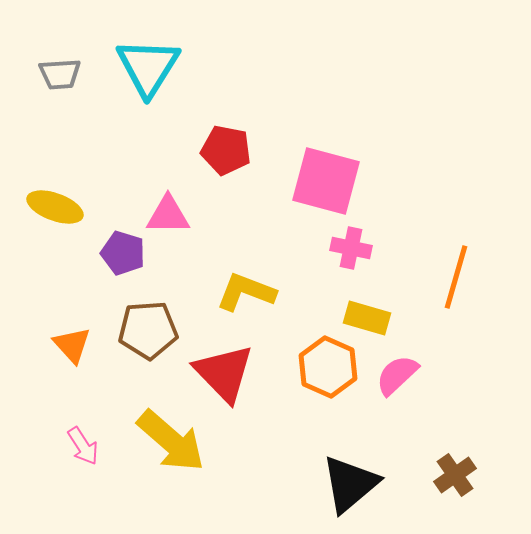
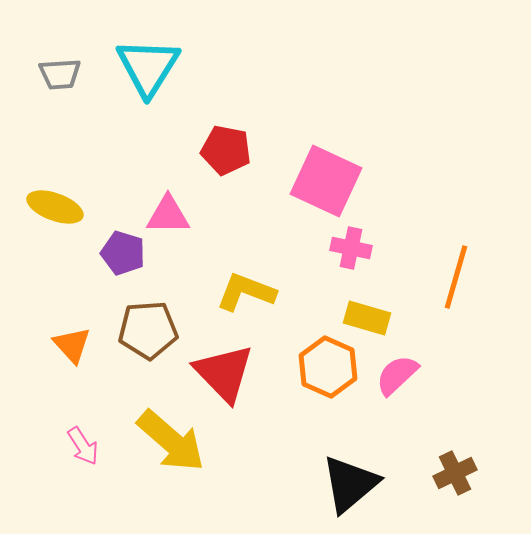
pink square: rotated 10 degrees clockwise
brown cross: moved 2 px up; rotated 9 degrees clockwise
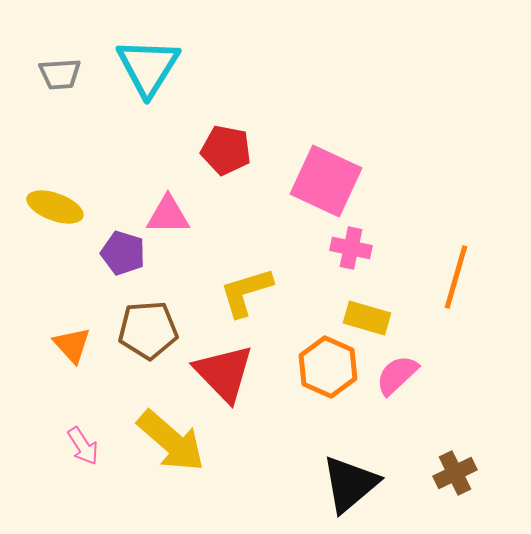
yellow L-shape: rotated 38 degrees counterclockwise
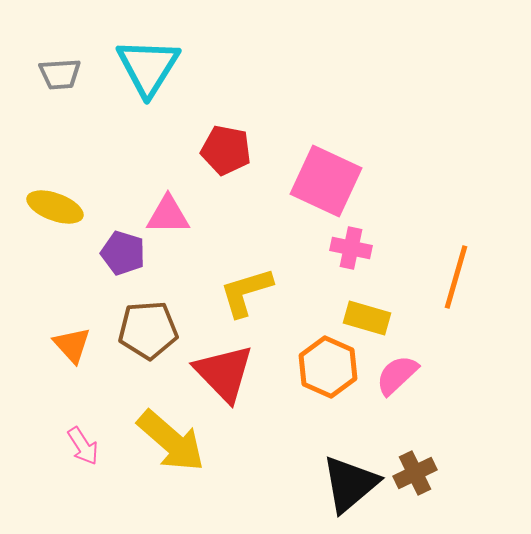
brown cross: moved 40 px left
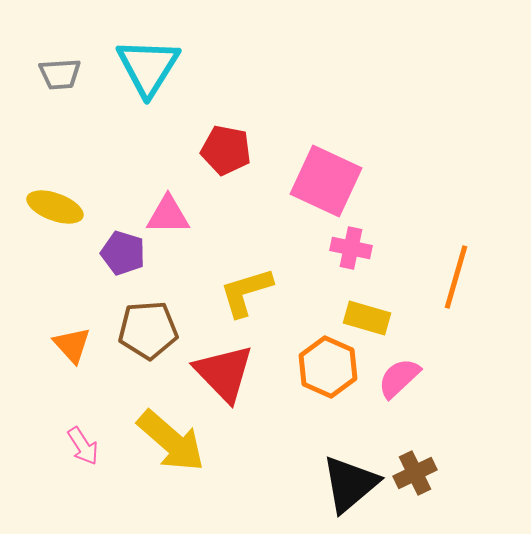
pink semicircle: moved 2 px right, 3 px down
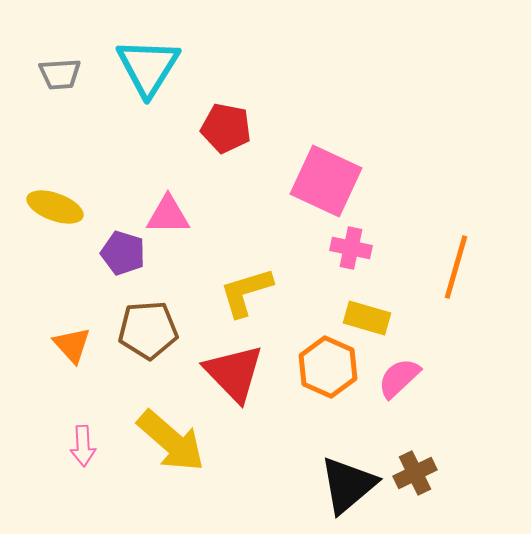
red pentagon: moved 22 px up
orange line: moved 10 px up
red triangle: moved 10 px right
pink arrow: rotated 30 degrees clockwise
black triangle: moved 2 px left, 1 px down
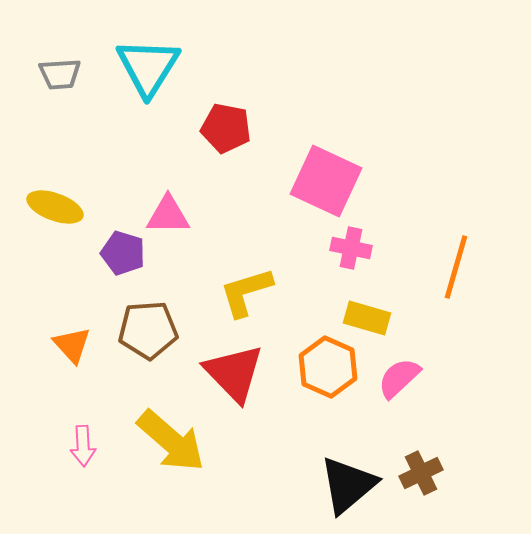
brown cross: moved 6 px right
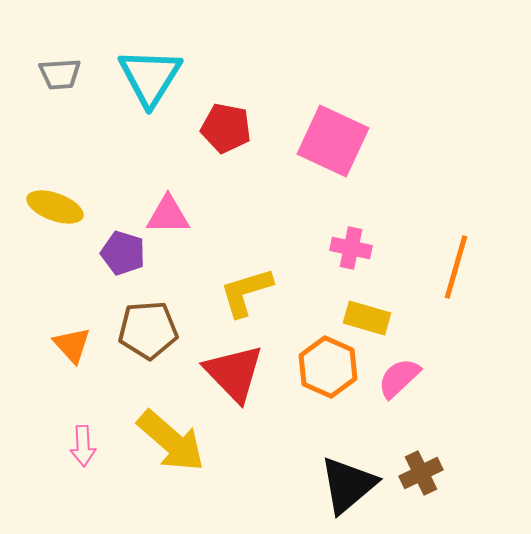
cyan triangle: moved 2 px right, 10 px down
pink square: moved 7 px right, 40 px up
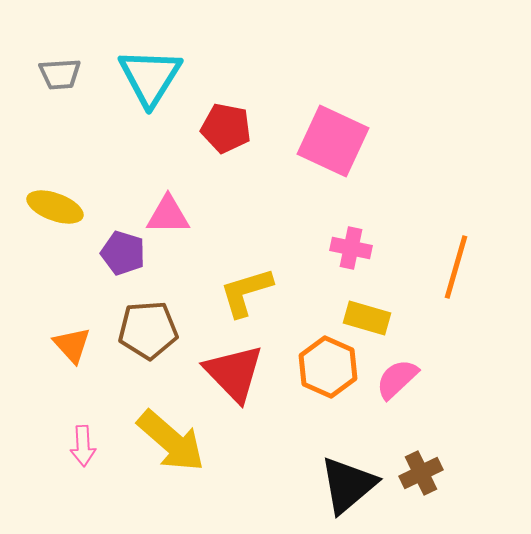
pink semicircle: moved 2 px left, 1 px down
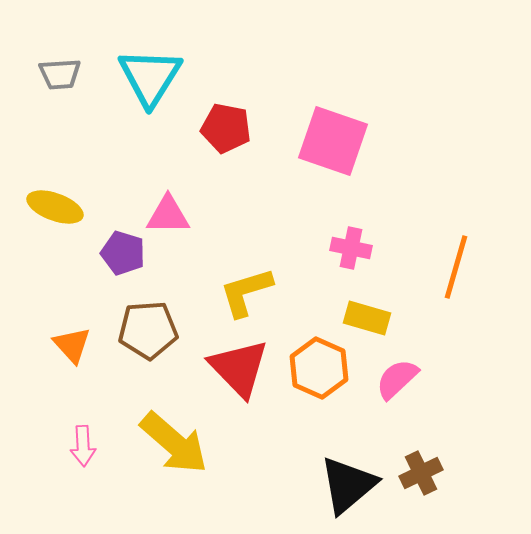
pink square: rotated 6 degrees counterclockwise
orange hexagon: moved 9 px left, 1 px down
red triangle: moved 5 px right, 5 px up
yellow arrow: moved 3 px right, 2 px down
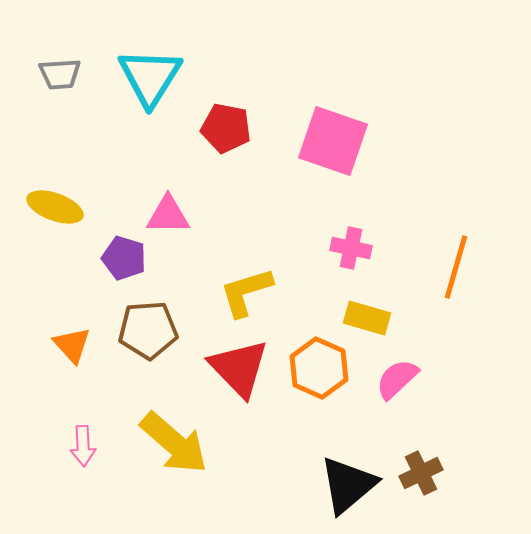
purple pentagon: moved 1 px right, 5 px down
